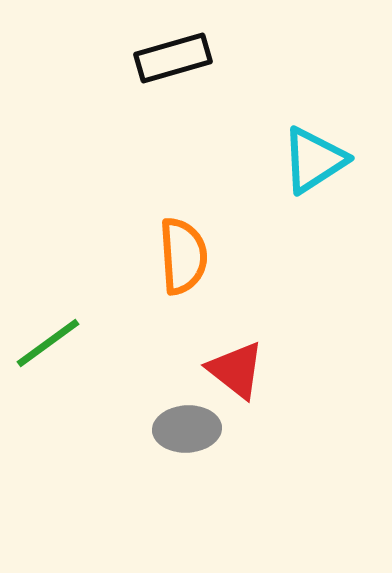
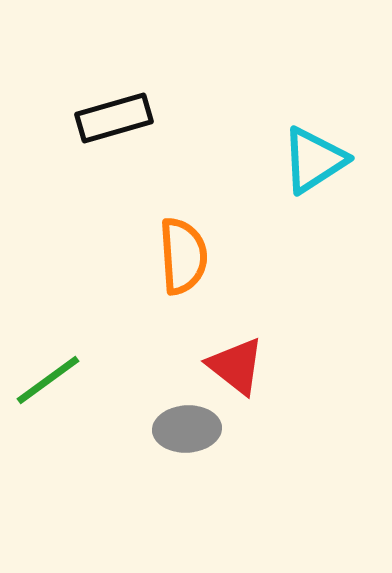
black rectangle: moved 59 px left, 60 px down
green line: moved 37 px down
red triangle: moved 4 px up
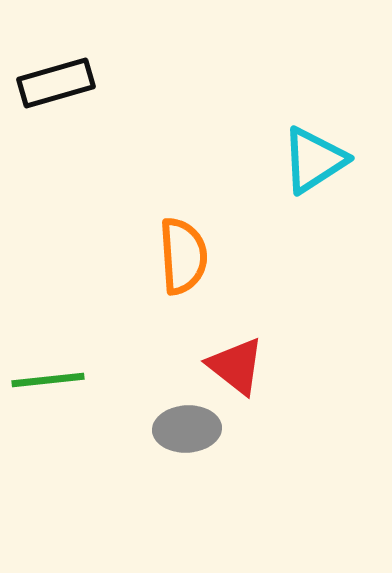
black rectangle: moved 58 px left, 35 px up
green line: rotated 30 degrees clockwise
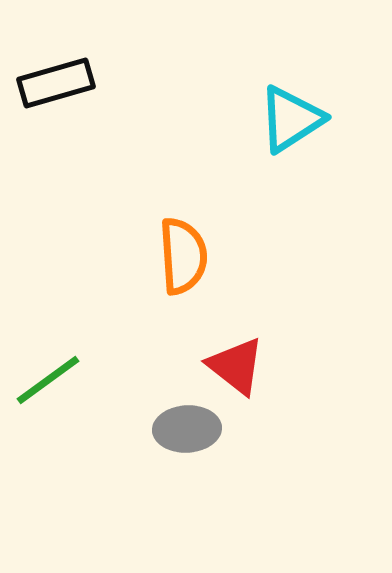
cyan triangle: moved 23 px left, 41 px up
green line: rotated 30 degrees counterclockwise
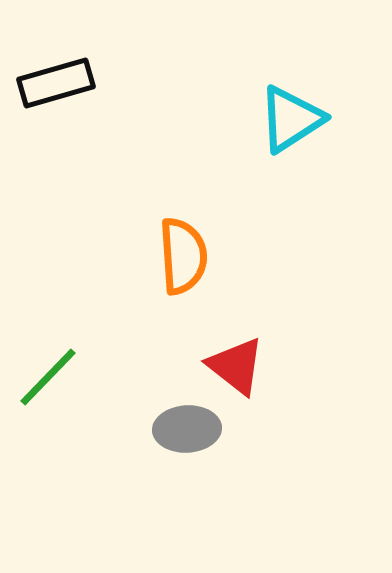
green line: moved 3 px up; rotated 10 degrees counterclockwise
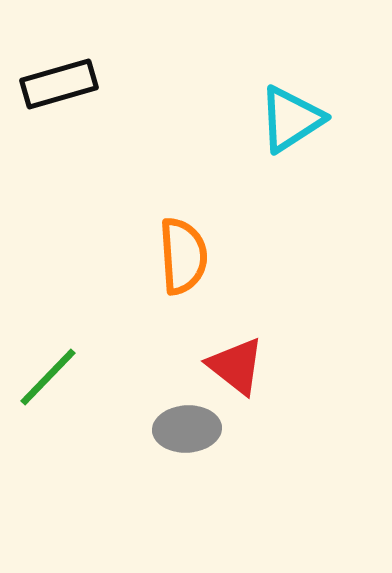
black rectangle: moved 3 px right, 1 px down
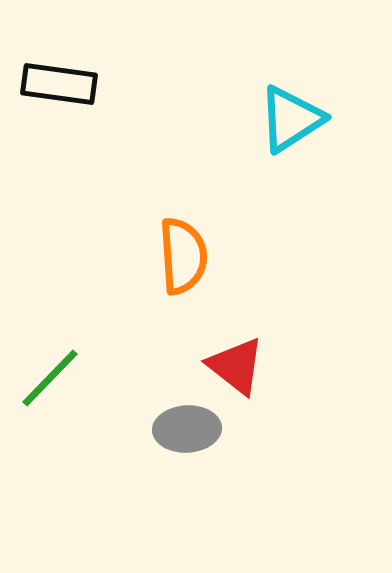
black rectangle: rotated 24 degrees clockwise
green line: moved 2 px right, 1 px down
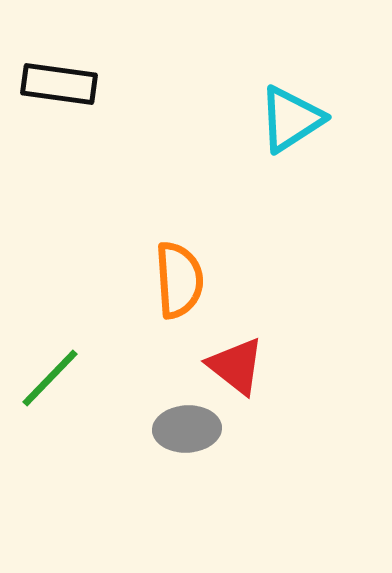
orange semicircle: moved 4 px left, 24 px down
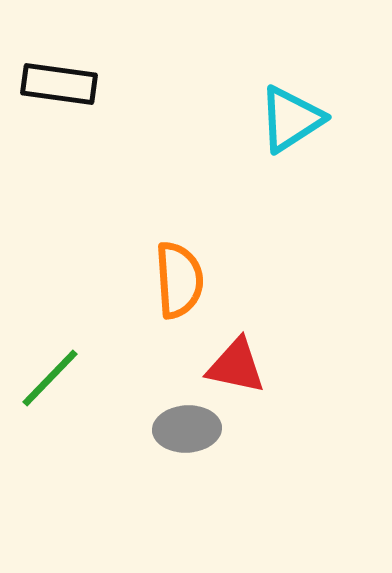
red triangle: rotated 26 degrees counterclockwise
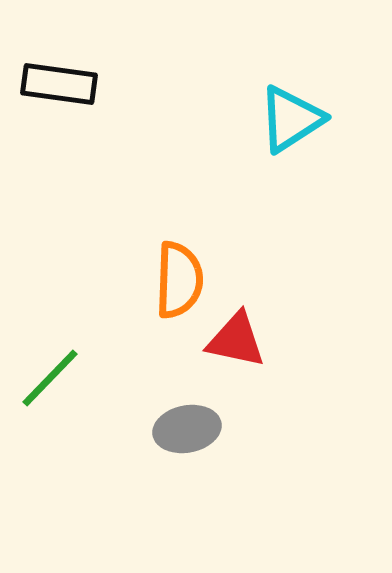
orange semicircle: rotated 6 degrees clockwise
red triangle: moved 26 px up
gray ellipse: rotated 8 degrees counterclockwise
